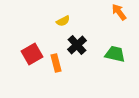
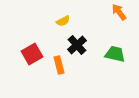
orange rectangle: moved 3 px right, 2 px down
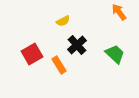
green trapezoid: rotated 30 degrees clockwise
orange rectangle: rotated 18 degrees counterclockwise
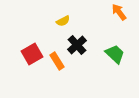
orange rectangle: moved 2 px left, 4 px up
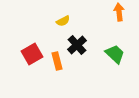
orange arrow: rotated 30 degrees clockwise
orange rectangle: rotated 18 degrees clockwise
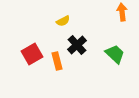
orange arrow: moved 3 px right
